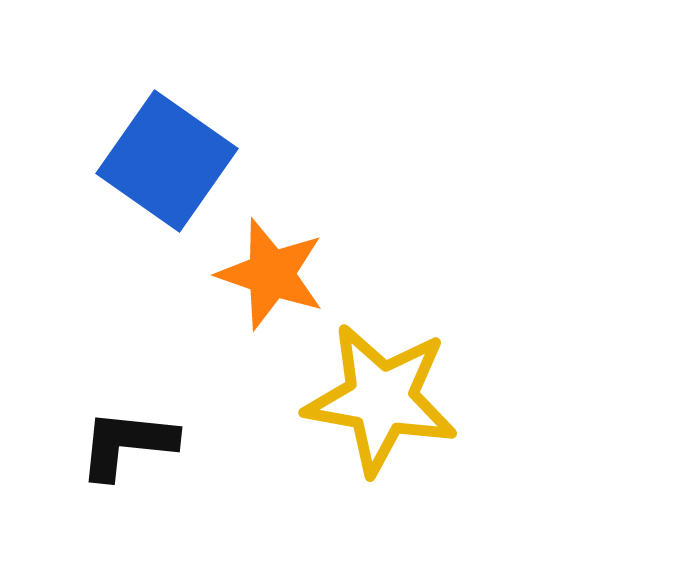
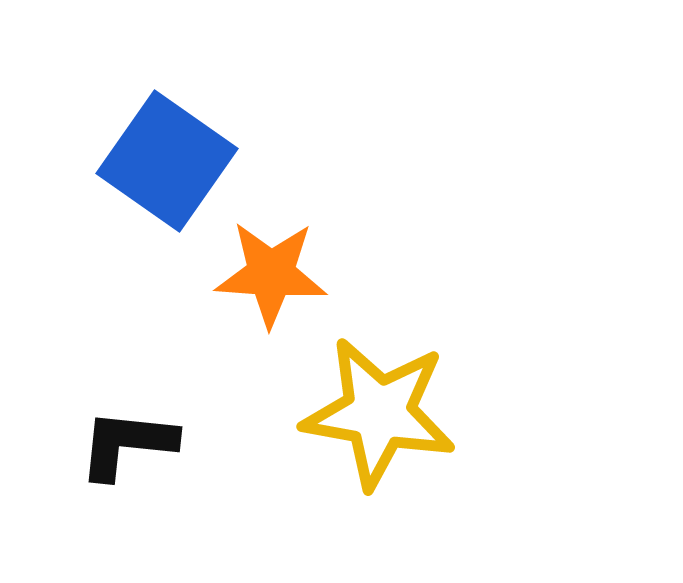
orange star: rotated 15 degrees counterclockwise
yellow star: moved 2 px left, 14 px down
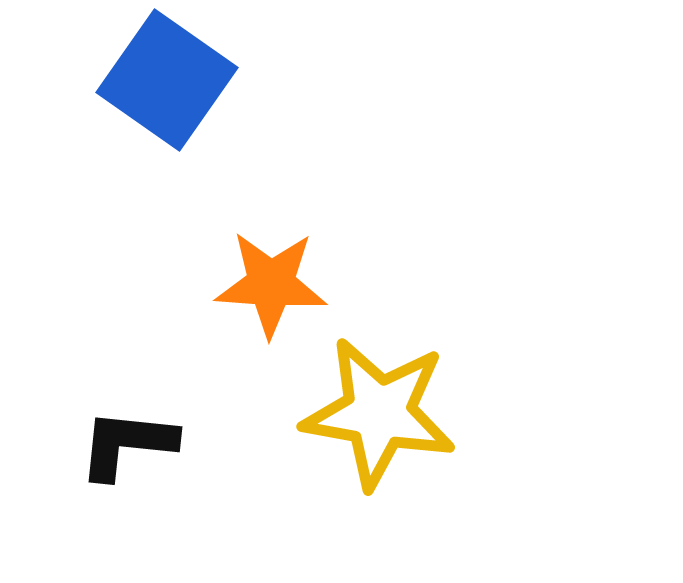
blue square: moved 81 px up
orange star: moved 10 px down
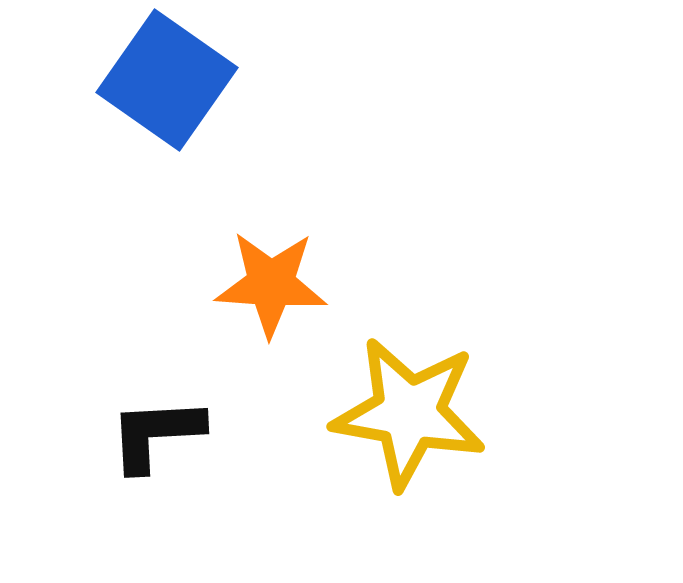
yellow star: moved 30 px right
black L-shape: moved 29 px right, 10 px up; rotated 9 degrees counterclockwise
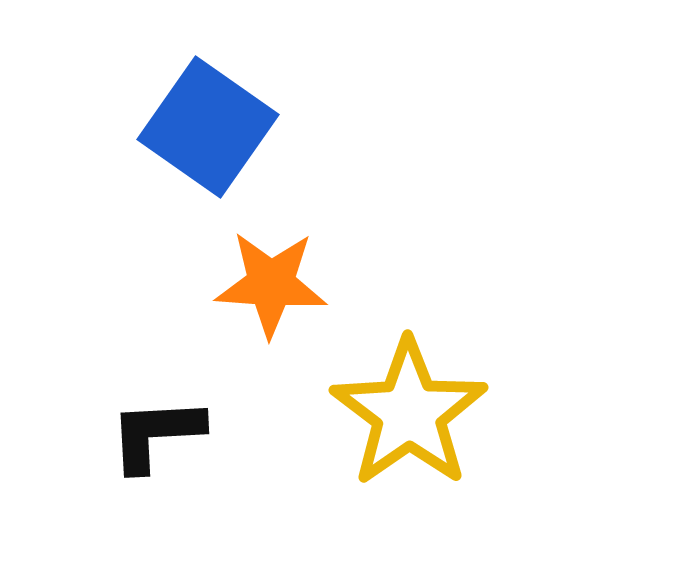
blue square: moved 41 px right, 47 px down
yellow star: rotated 27 degrees clockwise
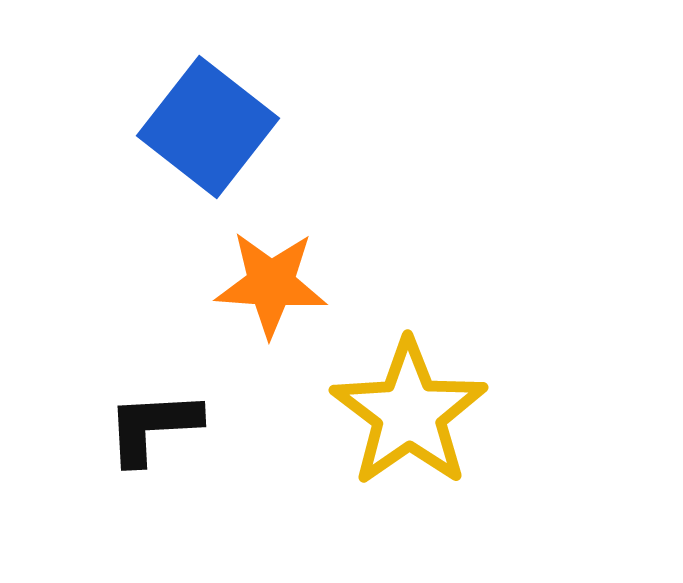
blue square: rotated 3 degrees clockwise
black L-shape: moved 3 px left, 7 px up
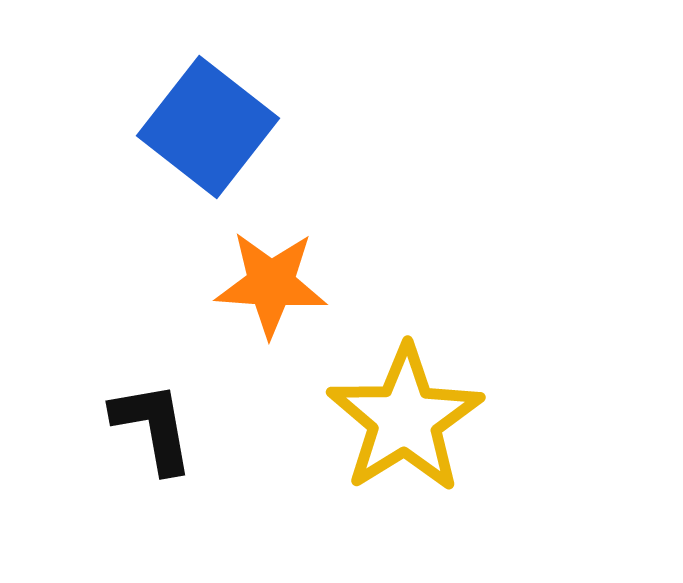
yellow star: moved 4 px left, 6 px down; rotated 3 degrees clockwise
black L-shape: rotated 83 degrees clockwise
